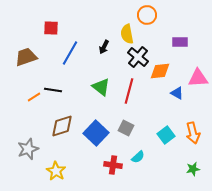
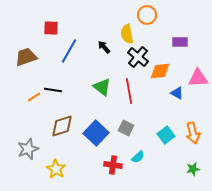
black arrow: rotated 112 degrees clockwise
blue line: moved 1 px left, 2 px up
green triangle: moved 1 px right
red line: rotated 25 degrees counterclockwise
yellow star: moved 2 px up
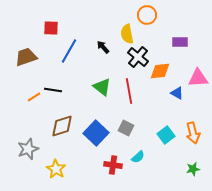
black arrow: moved 1 px left
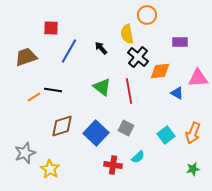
black arrow: moved 2 px left, 1 px down
orange arrow: rotated 35 degrees clockwise
gray star: moved 3 px left, 4 px down
yellow star: moved 6 px left
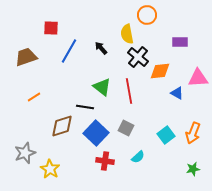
black line: moved 32 px right, 17 px down
red cross: moved 8 px left, 4 px up
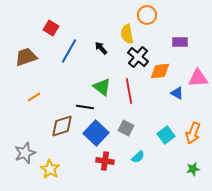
red square: rotated 28 degrees clockwise
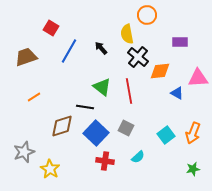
gray star: moved 1 px left, 1 px up
